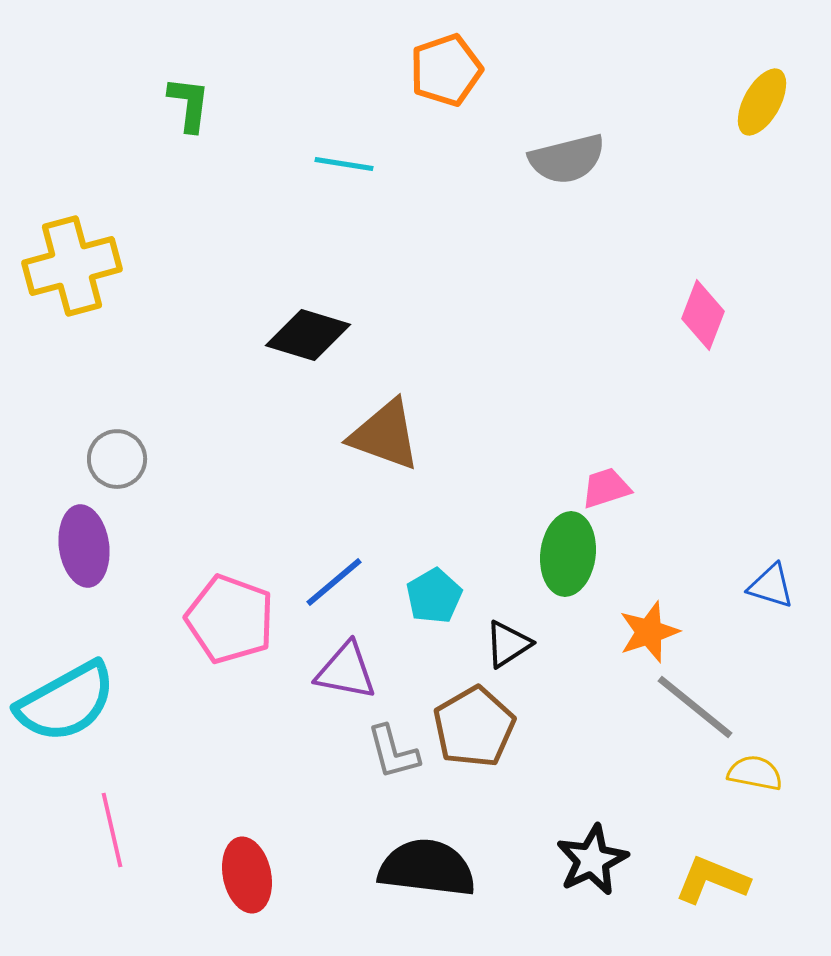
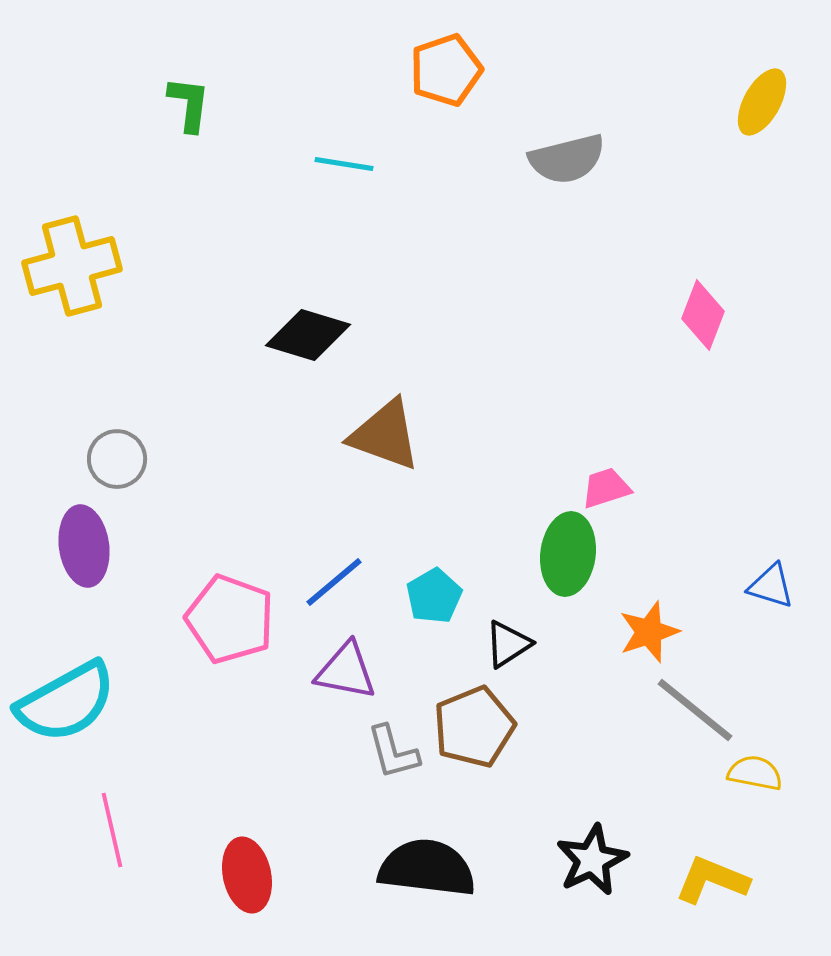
gray line: moved 3 px down
brown pentagon: rotated 8 degrees clockwise
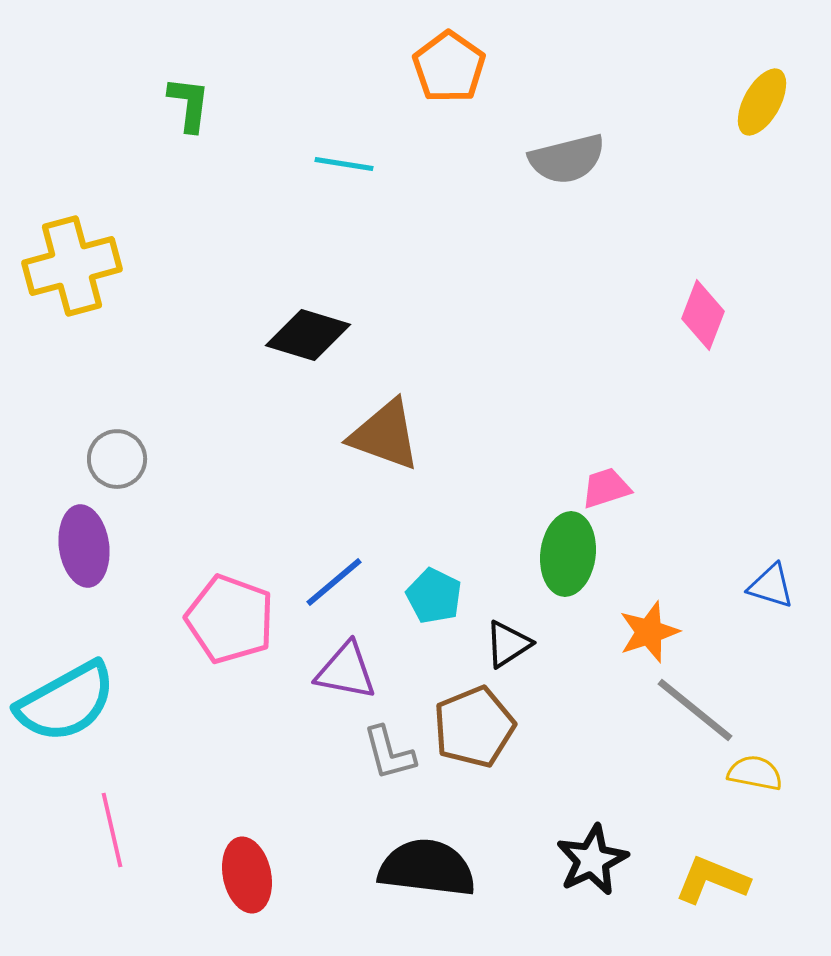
orange pentagon: moved 3 px right, 3 px up; rotated 18 degrees counterclockwise
cyan pentagon: rotated 16 degrees counterclockwise
gray L-shape: moved 4 px left, 1 px down
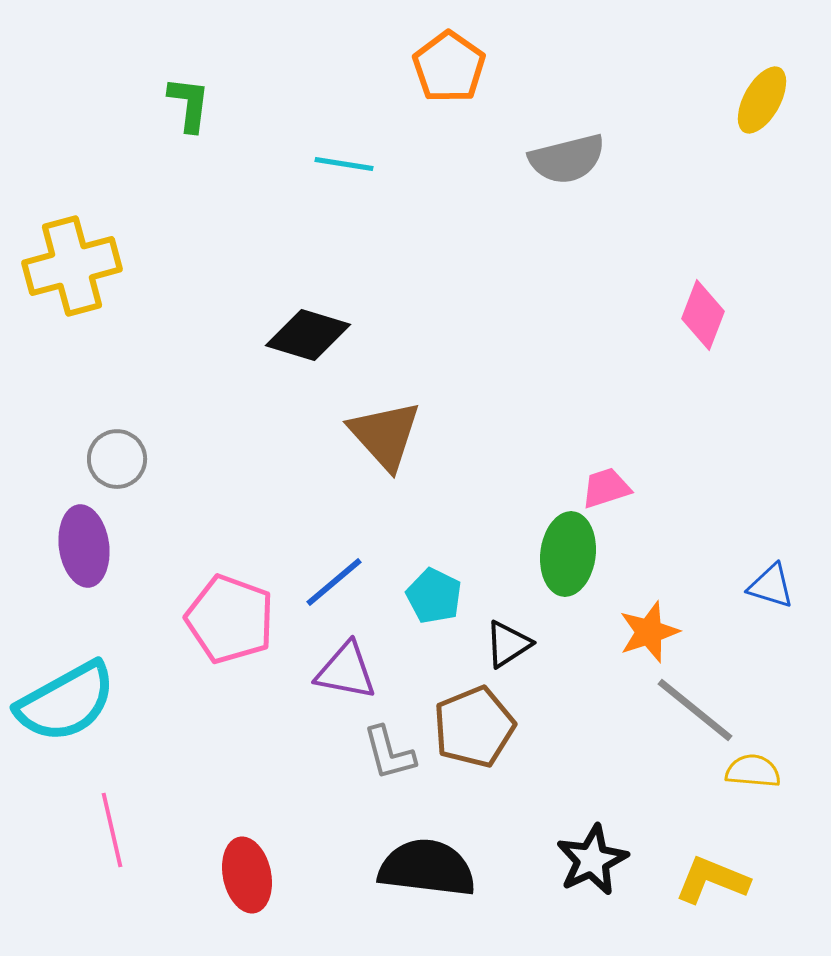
yellow ellipse: moved 2 px up
brown triangle: rotated 28 degrees clockwise
yellow semicircle: moved 2 px left, 2 px up; rotated 6 degrees counterclockwise
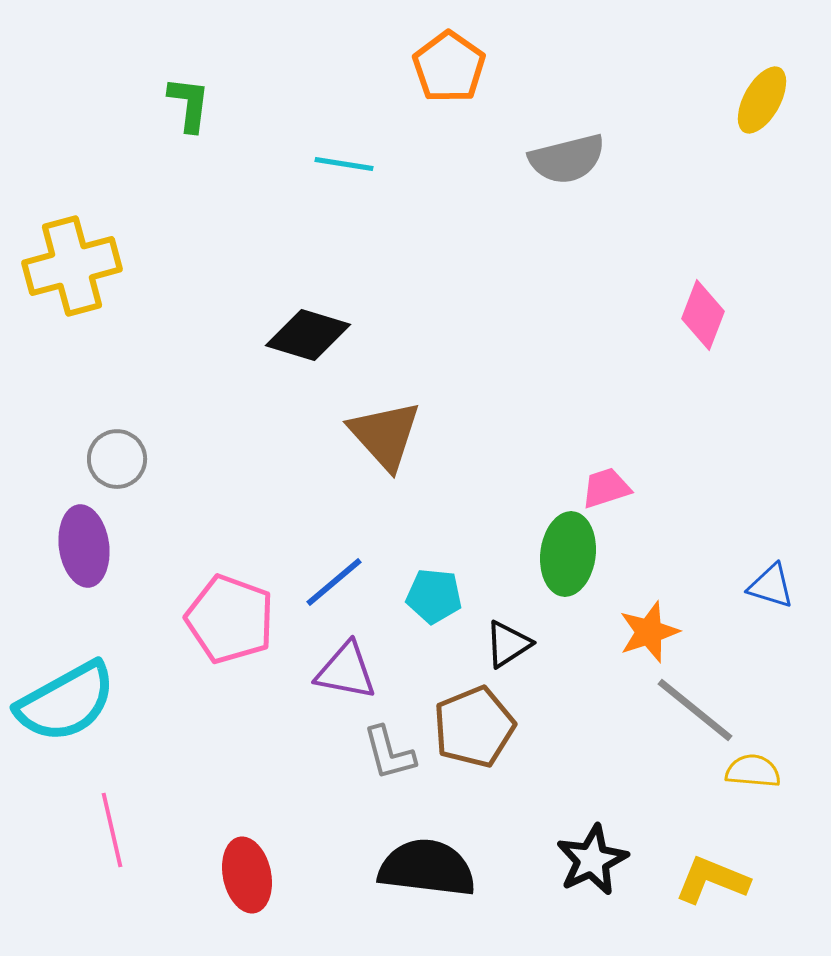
cyan pentagon: rotated 20 degrees counterclockwise
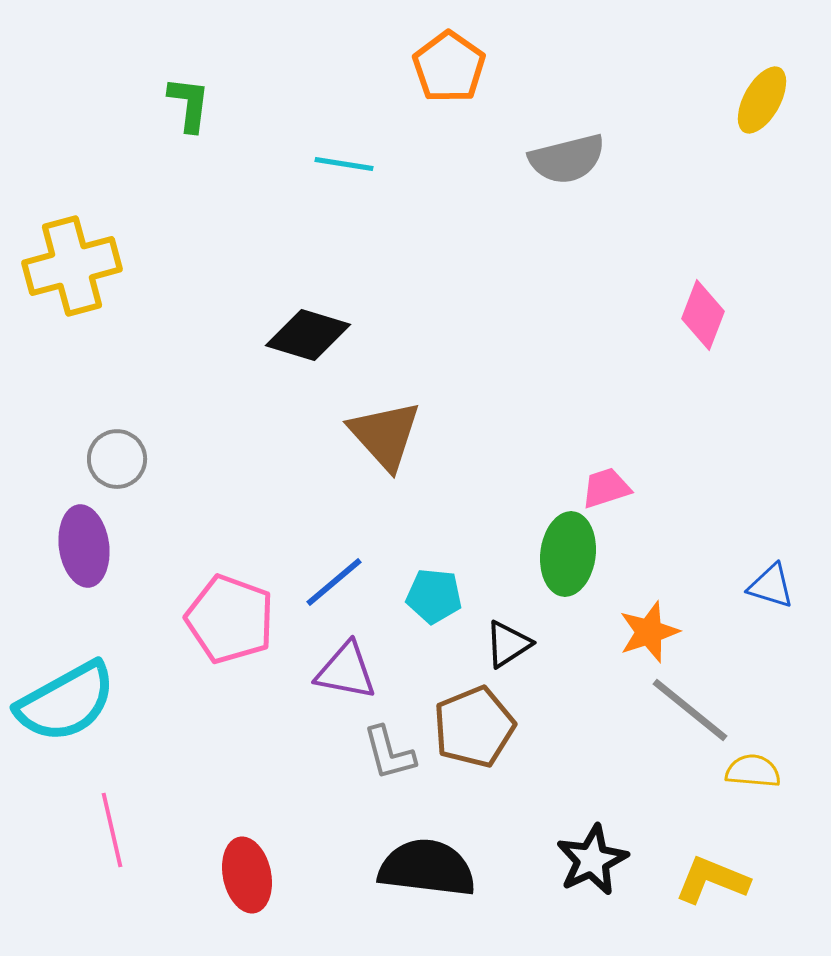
gray line: moved 5 px left
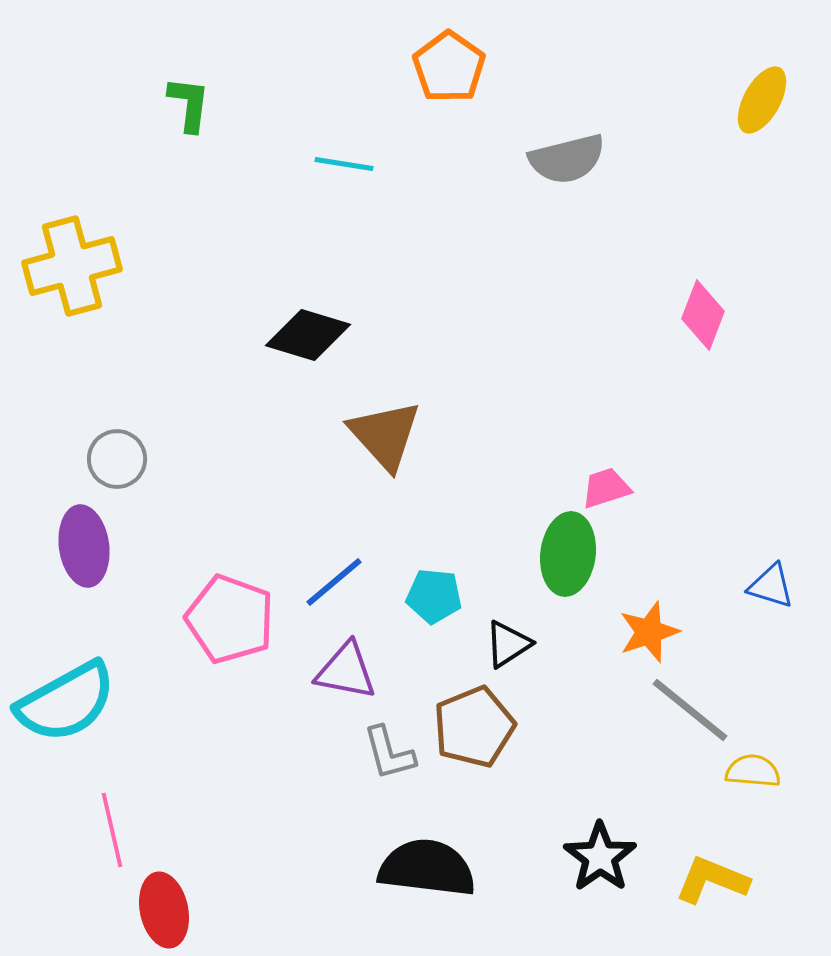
black star: moved 8 px right, 3 px up; rotated 10 degrees counterclockwise
red ellipse: moved 83 px left, 35 px down
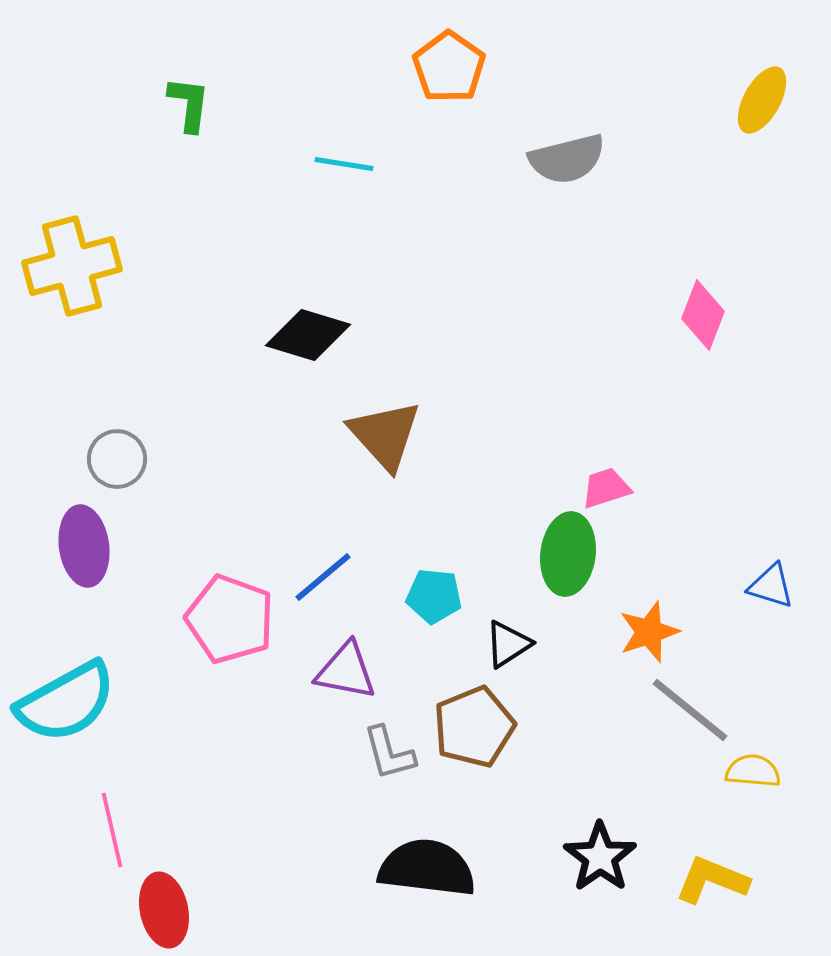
blue line: moved 11 px left, 5 px up
